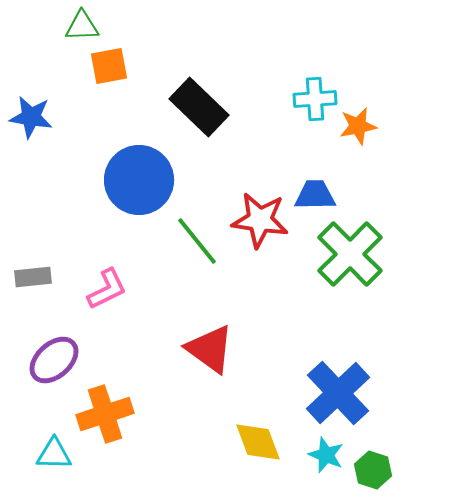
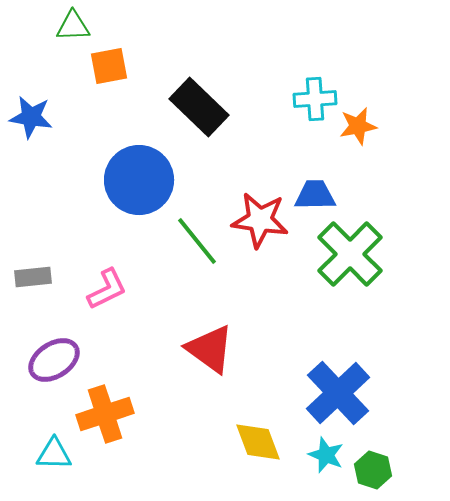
green triangle: moved 9 px left
purple ellipse: rotated 9 degrees clockwise
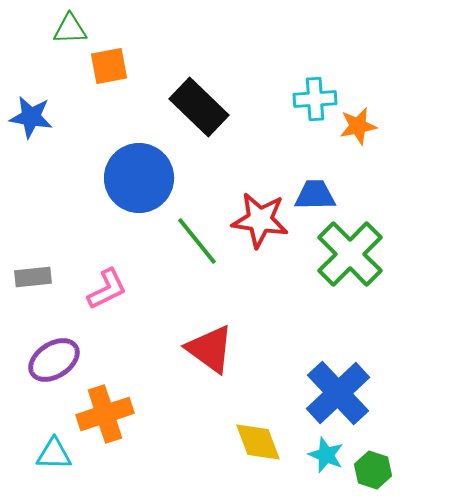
green triangle: moved 3 px left, 3 px down
blue circle: moved 2 px up
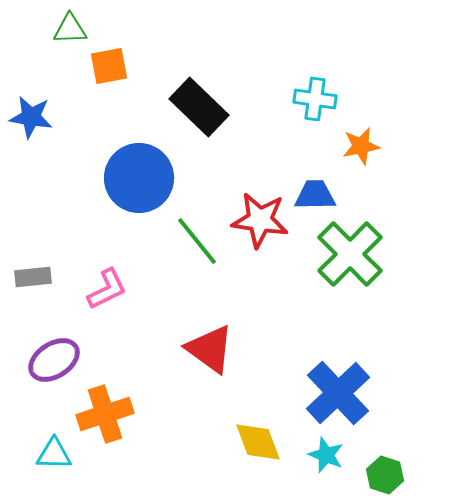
cyan cross: rotated 12 degrees clockwise
orange star: moved 3 px right, 20 px down
green hexagon: moved 12 px right, 5 px down
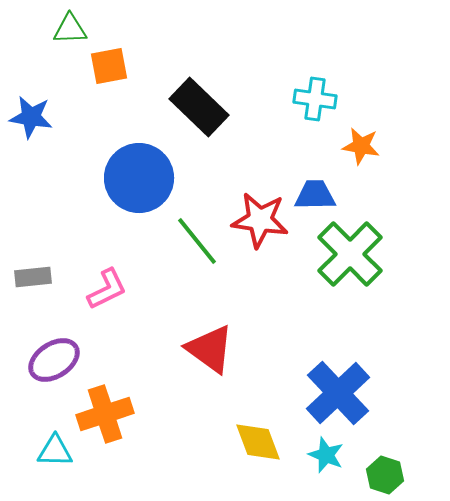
orange star: rotated 21 degrees clockwise
cyan triangle: moved 1 px right, 3 px up
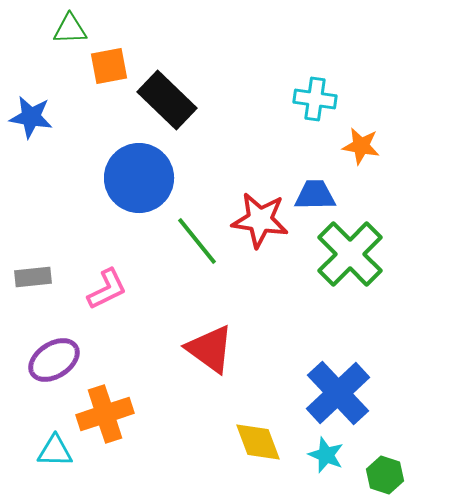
black rectangle: moved 32 px left, 7 px up
